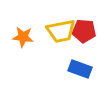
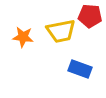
red pentagon: moved 6 px right, 15 px up
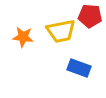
blue rectangle: moved 1 px left, 1 px up
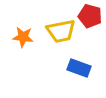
red pentagon: rotated 10 degrees clockwise
